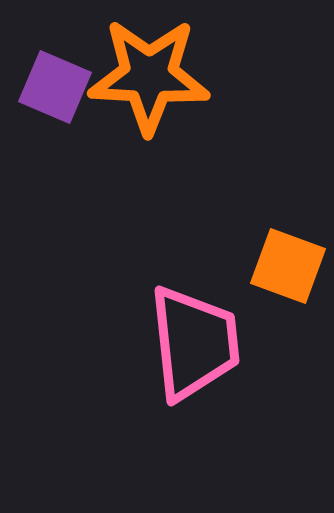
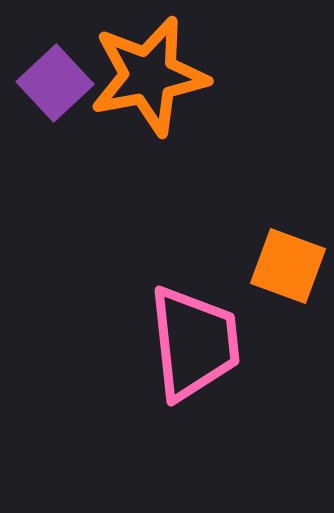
orange star: rotated 14 degrees counterclockwise
purple square: moved 4 px up; rotated 24 degrees clockwise
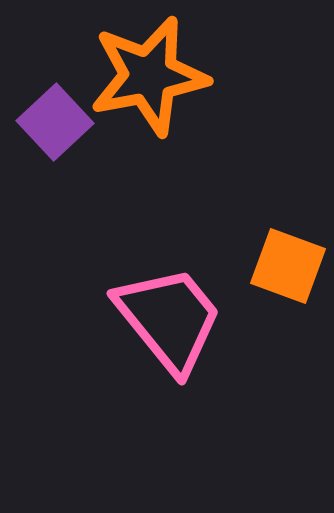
purple square: moved 39 px down
pink trapezoid: moved 25 px left, 24 px up; rotated 33 degrees counterclockwise
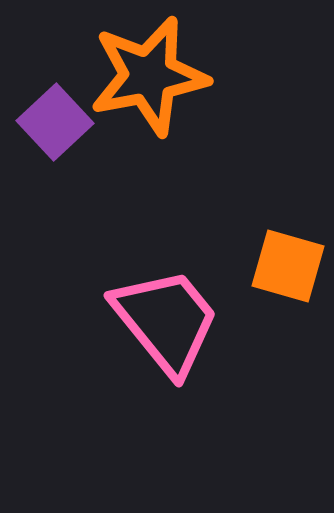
orange square: rotated 4 degrees counterclockwise
pink trapezoid: moved 3 px left, 2 px down
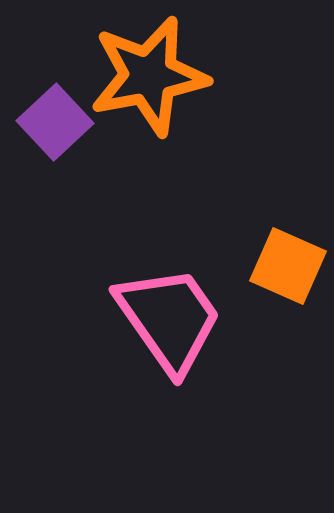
orange square: rotated 8 degrees clockwise
pink trapezoid: moved 3 px right, 2 px up; rotated 4 degrees clockwise
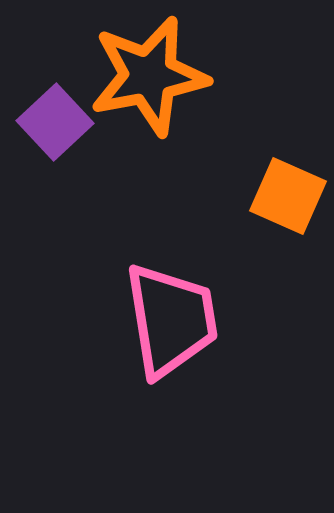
orange square: moved 70 px up
pink trapezoid: moved 2 px right, 1 px down; rotated 26 degrees clockwise
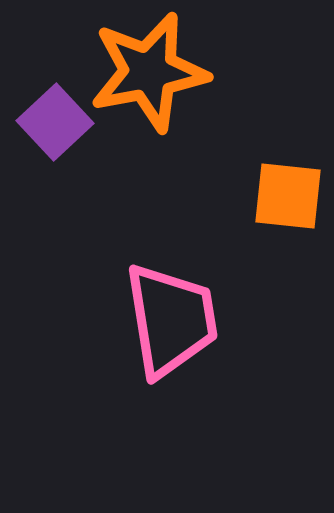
orange star: moved 4 px up
orange square: rotated 18 degrees counterclockwise
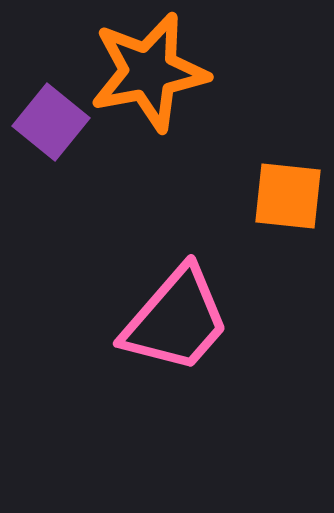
purple square: moved 4 px left; rotated 8 degrees counterclockwise
pink trapezoid: moved 5 px right; rotated 50 degrees clockwise
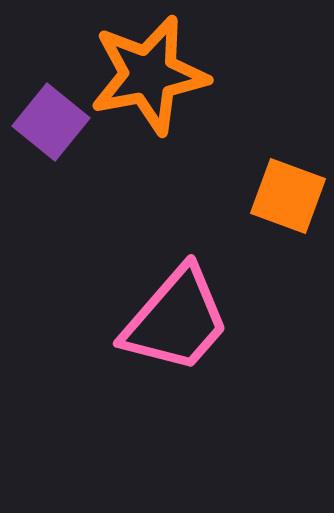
orange star: moved 3 px down
orange square: rotated 14 degrees clockwise
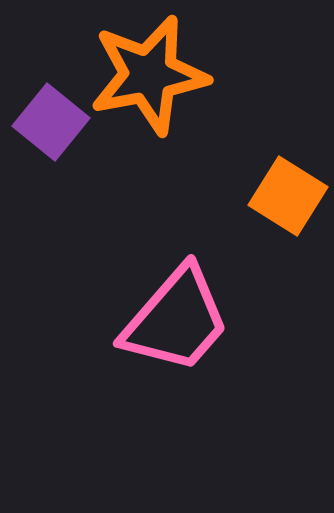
orange square: rotated 12 degrees clockwise
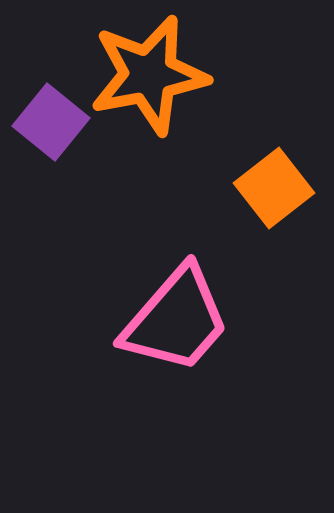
orange square: moved 14 px left, 8 px up; rotated 20 degrees clockwise
